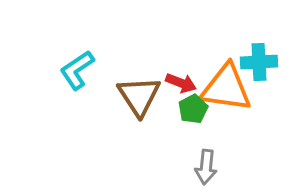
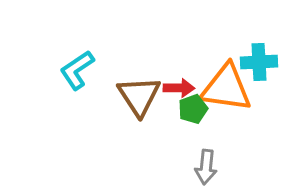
red arrow: moved 2 px left, 5 px down; rotated 20 degrees counterclockwise
green pentagon: rotated 8 degrees clockwise
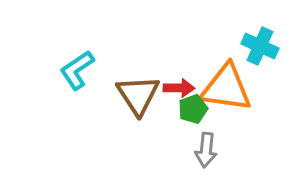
cyan cross: moved 1 px right, 16 px up; rotated 27 degrees clockwise
brown triangle: moved 1 px left, 1 px up
gray arrow: moved 17 px up
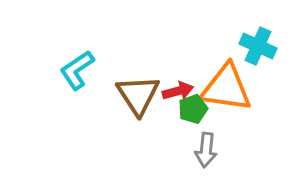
cyan cross: moved 2 px left
red arrow: moved 1 px left, 3 px down; rotated 16 degrees counterclockwise
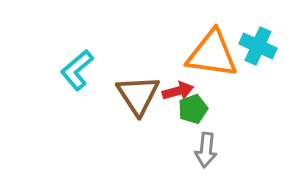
cyan L-shape: rotated 6 degrees counterclockwise
orange triangle: moved 14 px left, 34 px up
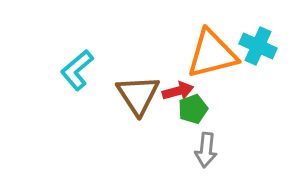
orange triangle: rotated 22 degrees counterclockwise
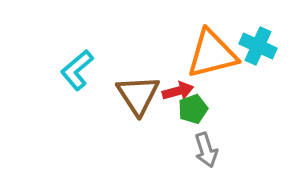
gray arrow: rotated 24 degrees counterclockwise
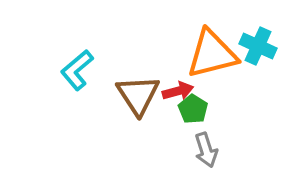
green pentagon: rotated 20 degrees counterclockwise
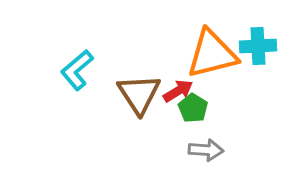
cyan cross: rotated 27 degrees counterclockwise
red arrow: rotated 16 degrees counterclockwise
brown triangle: moved 1 px right, 1 px up
green pentagon: moved 1 px up
gray arrow: rotated 68 degrees counterclockwise
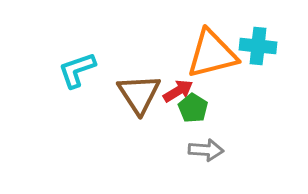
cyan cross: rotated 9 degrees clockwise
cyan L-shape: rotated 21 degrees clockwise
